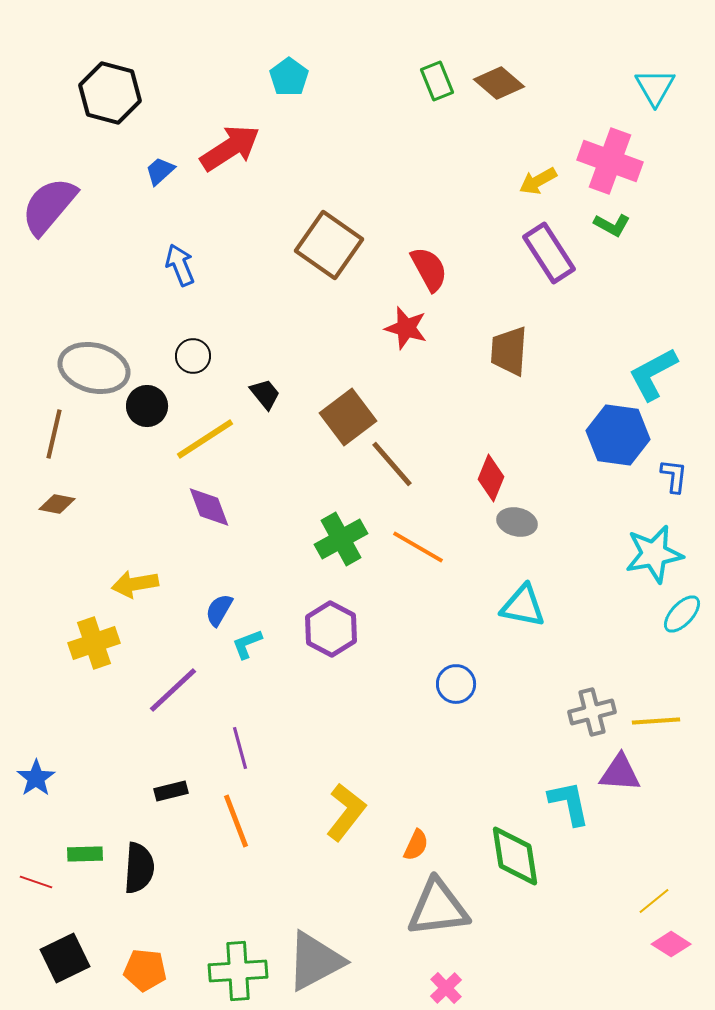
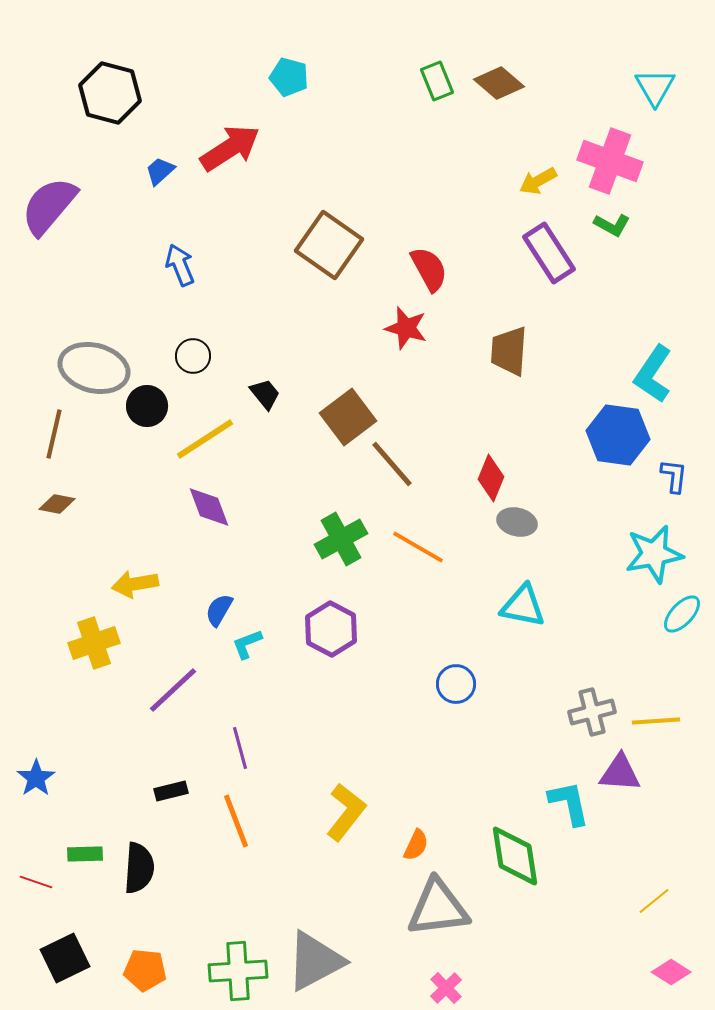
cyan pentagon at (289, 77): rotated 21 degrees counterclockwise
cyan L-shape at (653, 374): rotated 28 degrees counterclockwise
pink diamond at (671, 944): moved 28 px down
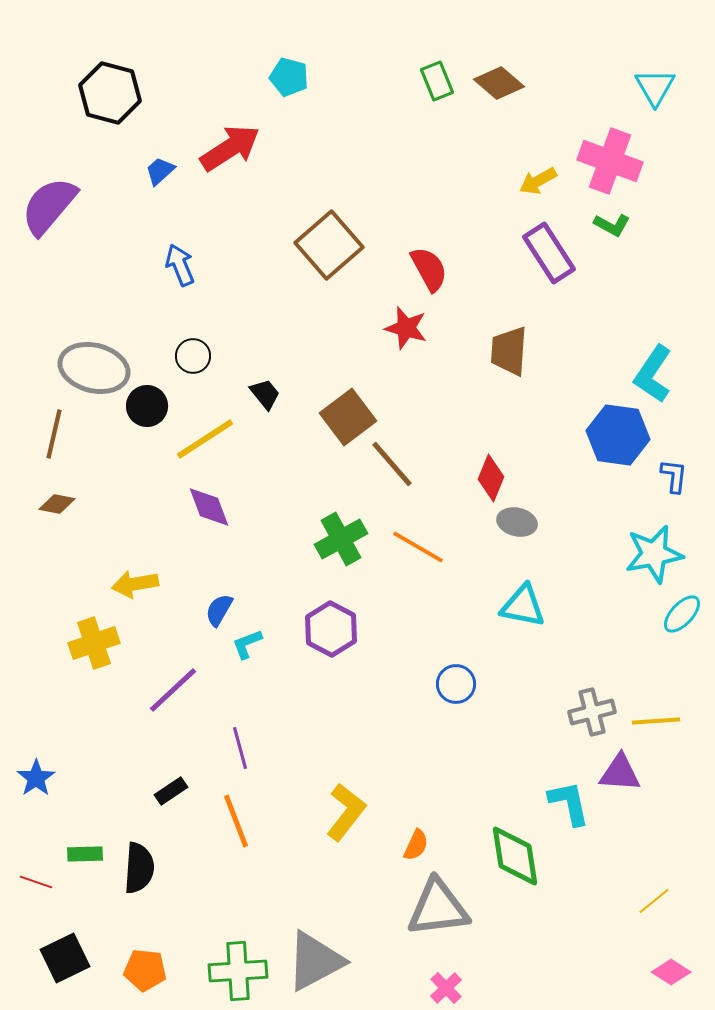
brown square at (329, 245): rotated 14 degrees clockwise
black rectangle at (171, 791): rotated 20 degrees counterclockwise
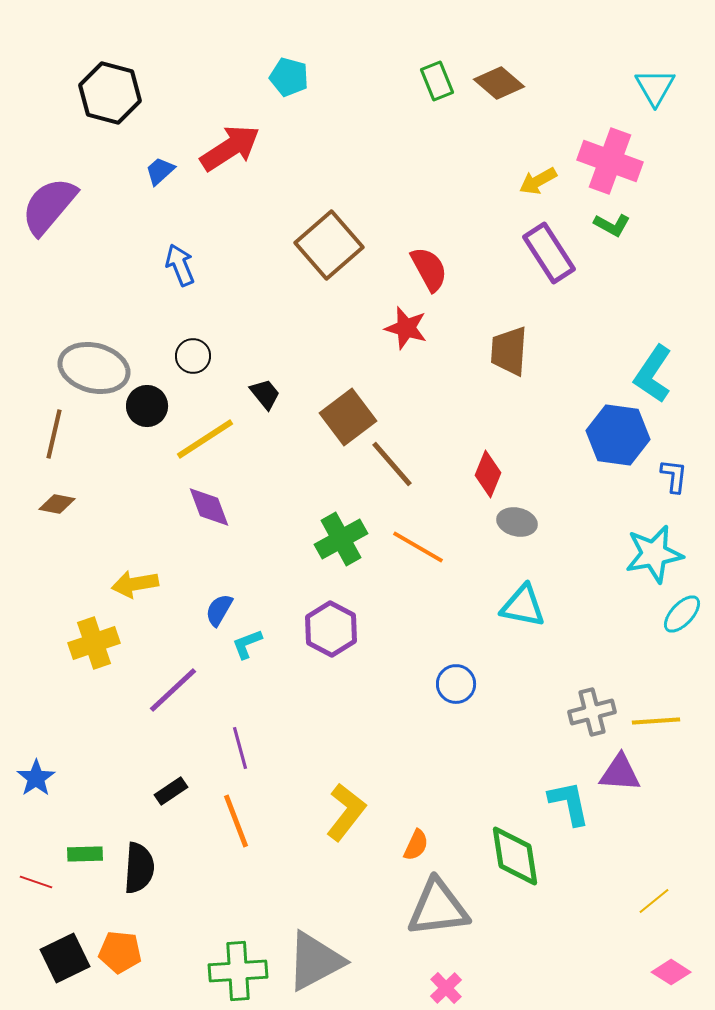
red diamond at (491, 478): moved 3 px left, 4 px up
orange pentagon at (145, 970): moved 25 px left, 18 px up
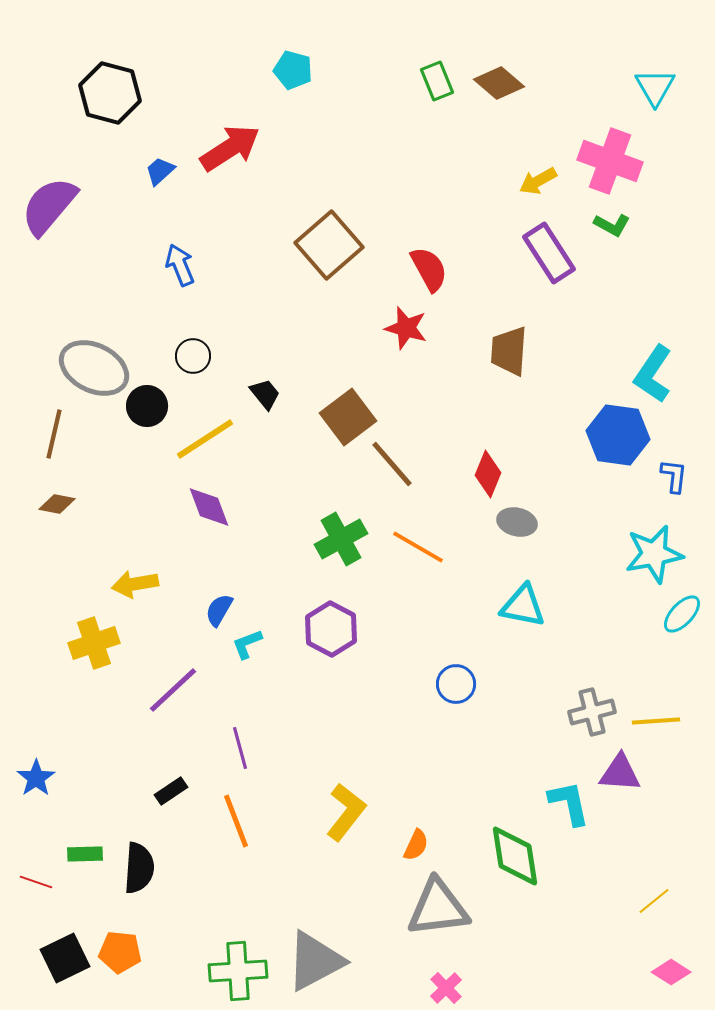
cyan pentagon at (289, 77): moved 4 px right, 7 px up
gray ellipse at (94, 368): rotated 12 degrees clockwise
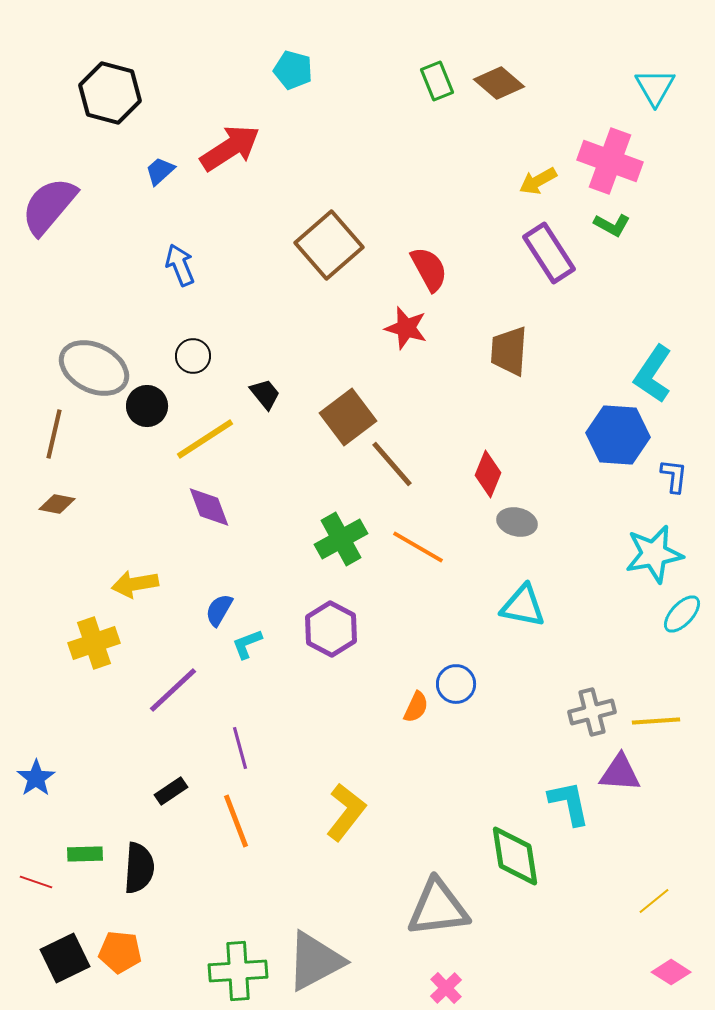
blue hexagon at (618, 435): rotated 4 degrees counterclockwise
orange semicircle at (416, 845): moved 138 px up
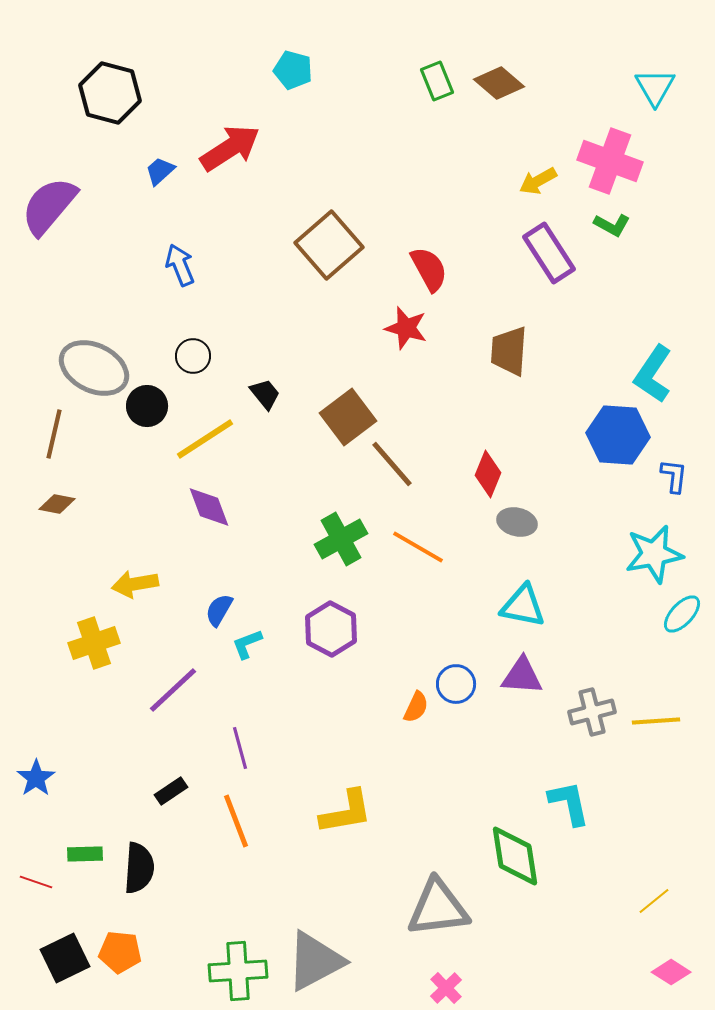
purple triangle at (620, 773): moved 98 px left, 97 px up
yellow L-shape at (346, 812): rotated 42 degrees clockwise
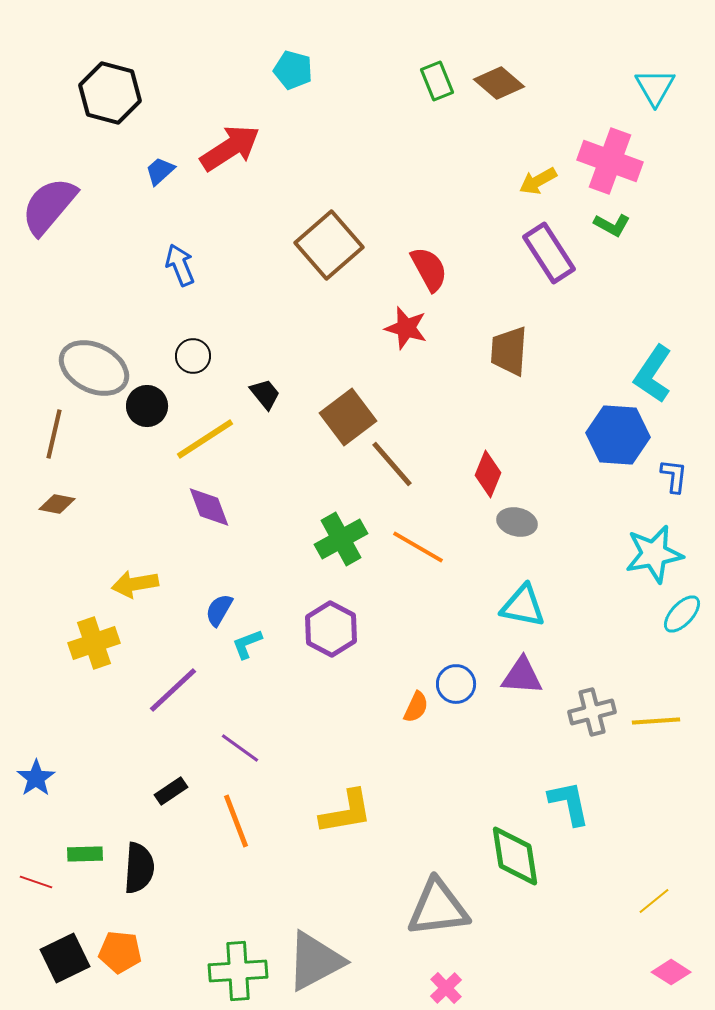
purple line at (240, 748): rotated 39 degrees counterclockwise
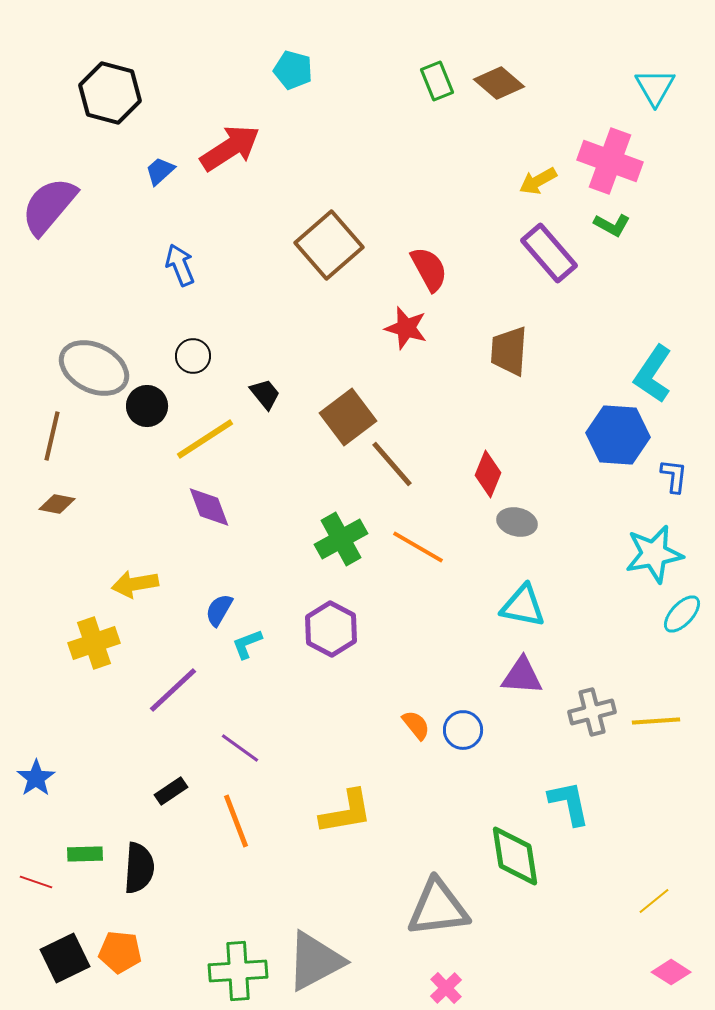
purple rectangle at (549, 253): rotated 8 degrees counterclockwise
brown line at (54, 434): moved 2 px left, 2 px down
blue circle at (456, 684): moved 7 px right, 46 px down
orange semicircle at (416, 707): moved 18 px down; rotated 64 degrees counterclockwise
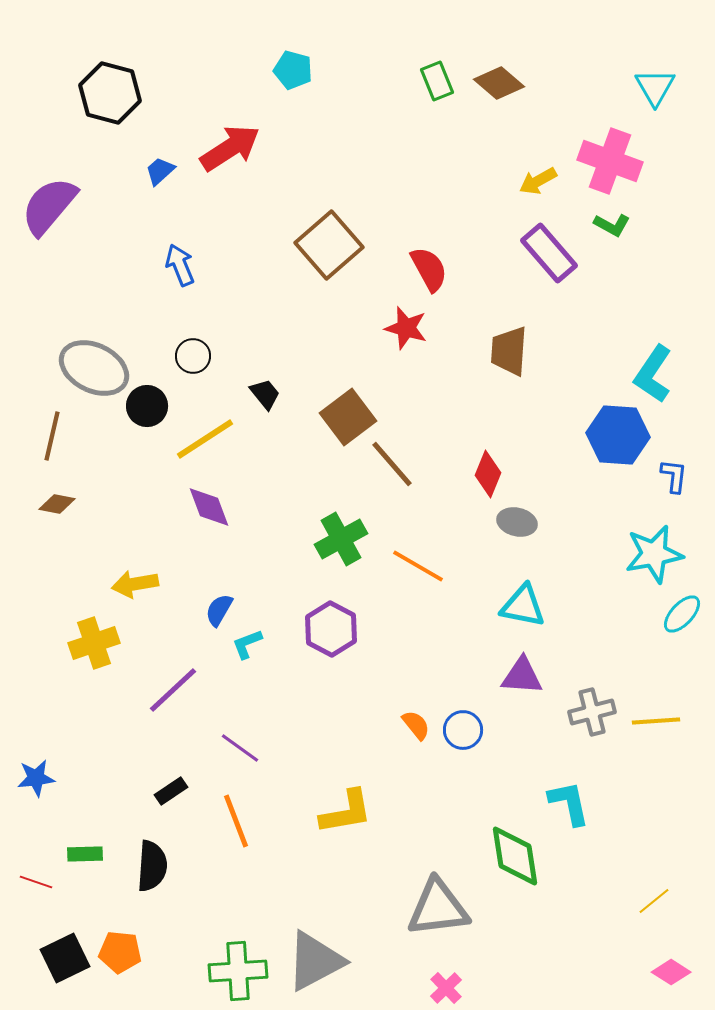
orange line at (418, 547): moved 19 px down
blue star at (36, 778): rotated 27 degrees clockwise
black semicircle at (139, 868): moved 13 px right, 2 px up
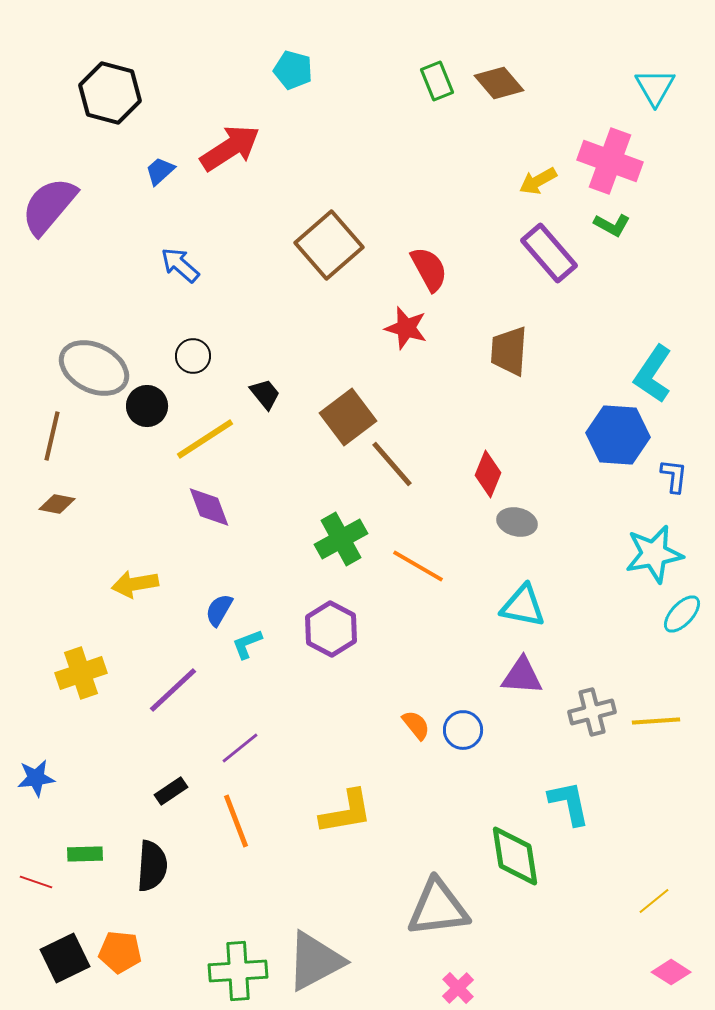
brown diamond at (499, 83): rotated 9 degrees clockwise
blue arrow at (180, 265): rotated 27 degrees counterclockwise
yellow cross at (94, 643): moved 13 px left, 30 px down
purple line at (240, 748): rotated 75 degrees counterclockwise
pink cross at (446, 988): moved 12 px right
